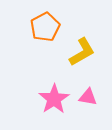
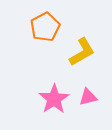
pink triangle: rotated 24 degrees counterclockwise
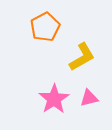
yellow L-shape: moved 5 px down
pink triangle: moved 1 px right, 1 px down
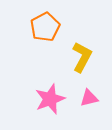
yellow L-shape: rotated 32 degrees counterclockwise
pink star: moved 4 px left; rotated 12 degrees clockwise
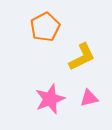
yellow L-shape: rotated 36 degrees clockwise
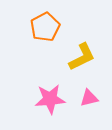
pink star: rotated 16 degrees clockwise
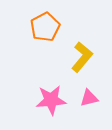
yellow L-shape: rotated 24 degrees counterclockwise
pink star: moved 1 px right, 1 px down
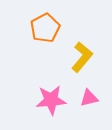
orange pentagon: moved 1 px down
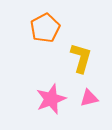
yellow L-shape: moved 1 px left, 1 px down; rotated 24 degrees counterclockwise
pink star: moved 1 px up; rotated 16 degrees counterclockwise
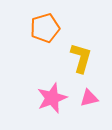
orange pentagon: rotated 12 degrees clockwise
pink star: moved 1 px right, 1 px up
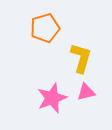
pink triangle: moved 3 px left, 6 px up
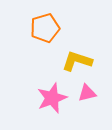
yellow L-shape: moved 4 px left, 3 px down; rotated 88 degrees counterclockwise
pink triangle: moved 1 px right, 1 px down
